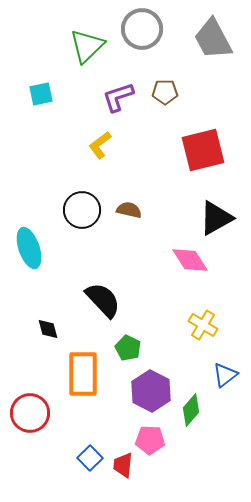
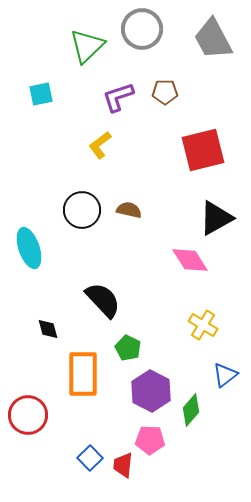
red circle: moved 2 px left, 2 px down
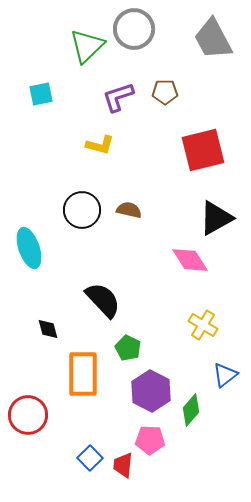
gray circle: moved 8 px left
yellow L-shape: rotated 128 degrees counterclockwise
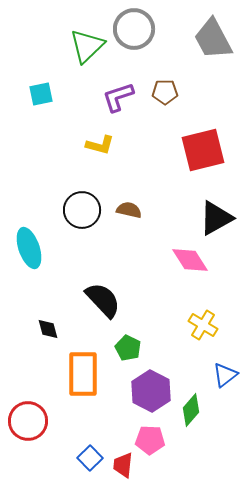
red circle: moved 6 px down
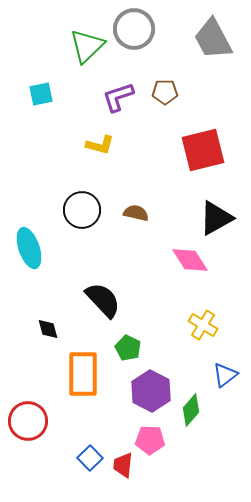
brown semicircle: moved 7 px right, 3 px down
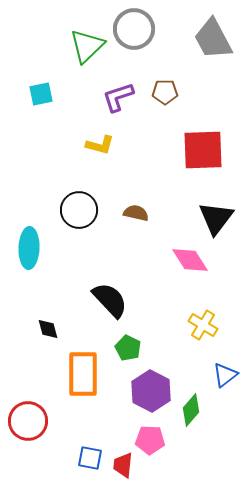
red square: rotated 12 degrees clockwise
black circle: moved 3 px left
black triangle: rotated 24 degrees counterclockwise
cyan ellipse: rotated 21 degrees clockwise
black semicircle: moved 7 px right
blue square: rotated 35 degrees counterclockwise
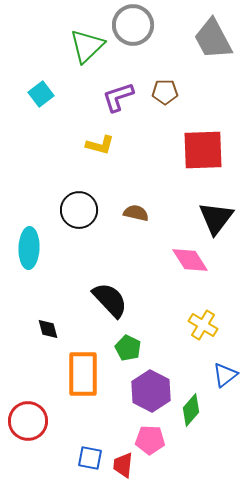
gray circle: moved 1 px left, 4 px up
cyan square: rotated 25 degrees counterclockwise
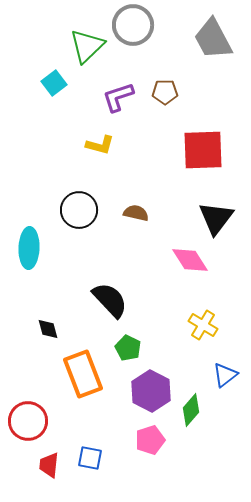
cyan square: moved 13 px right, 11 px up
orange rectangle: rotated 21 degrees counterclockwise
pink pentagon: rotated 20 degrees counterclockwise
red trapezoid: moved 74 px left
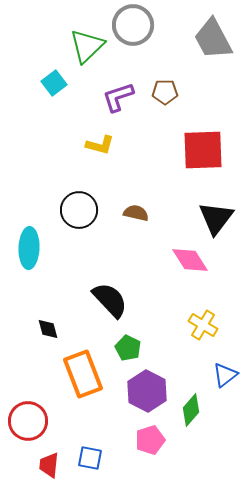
purple hexagon: moved 4 px left
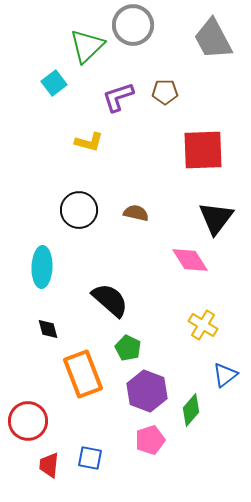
yellow L-shape: moved 11 px left, 3 px up
cyan ellipse: moved 13 px right, 19 px down
black semicircle: rotated 6 degrees counterclockwise
purple hexagon: rotated 6 degrees counterclockwise
